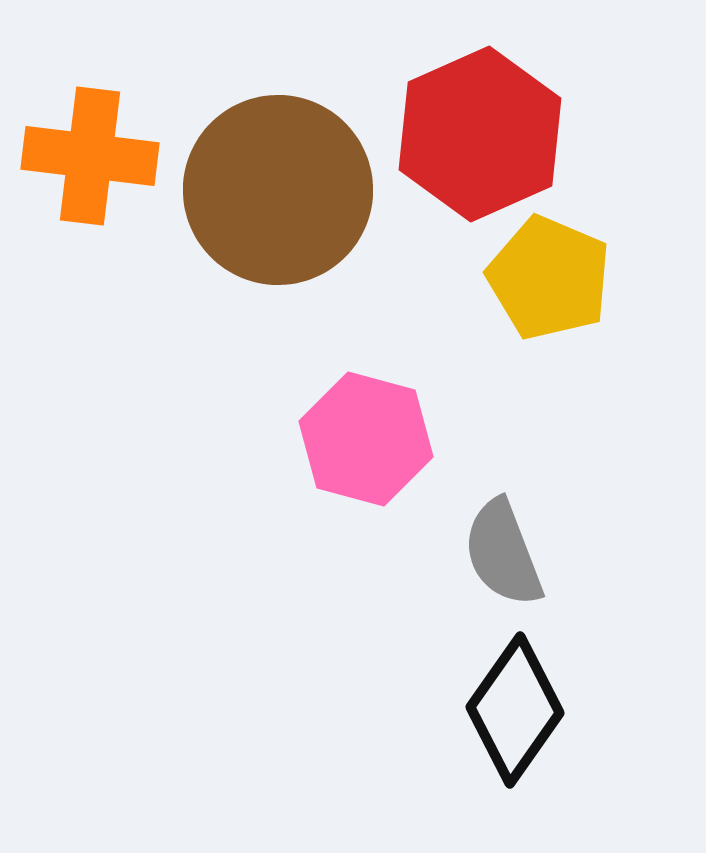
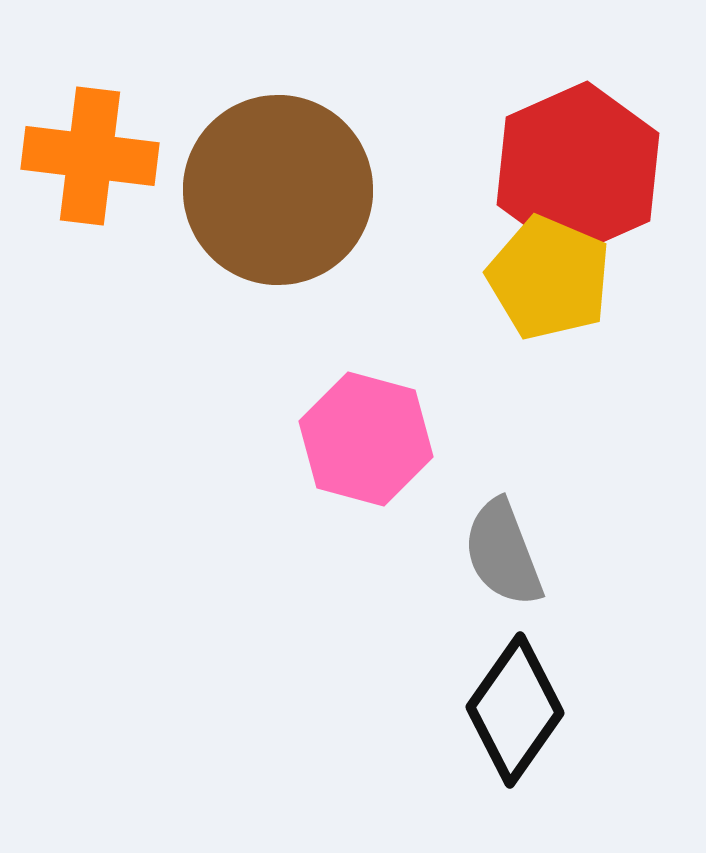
red hexagon: moved 98 px right, 35 px down
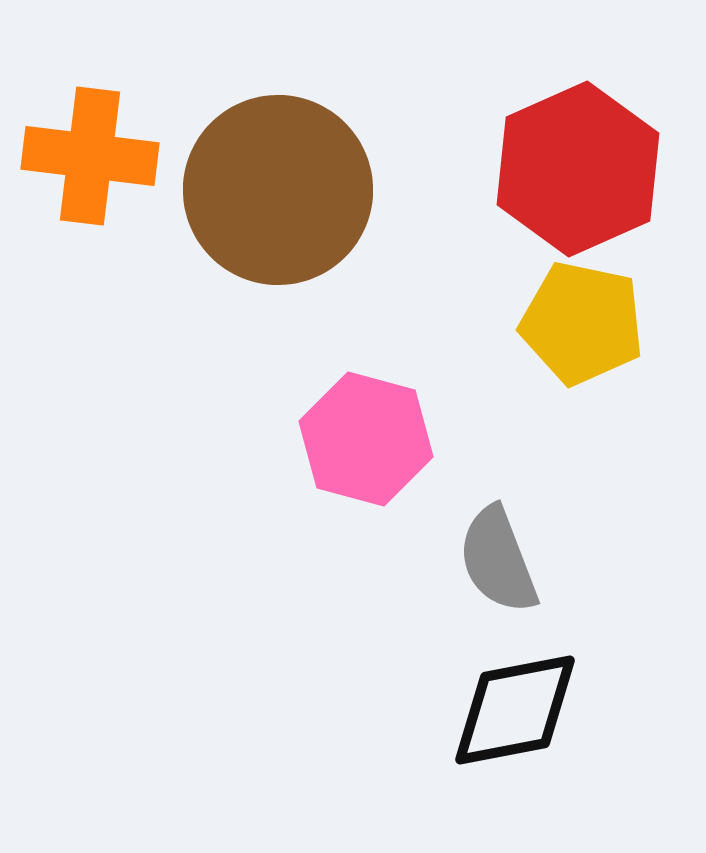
yellow pentagon: moved 33 px right, 45 px down; rotated 11 degrees counterclockwise
gray semicircle: moved 5 px left, 7 px down
black diamond: rotated 44 degrees clockwise
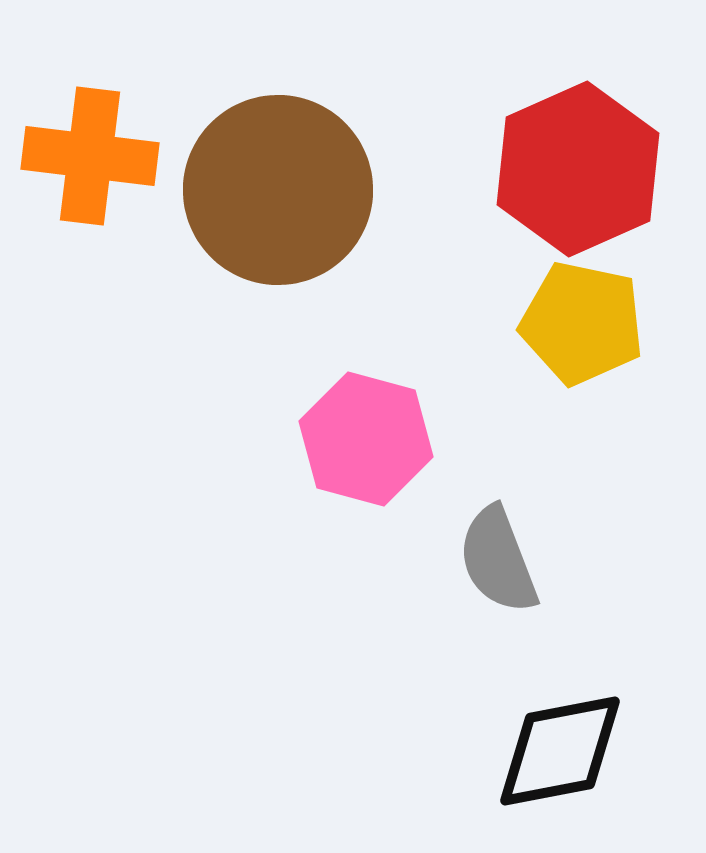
black diamond: moved 45 px right, 41 px down
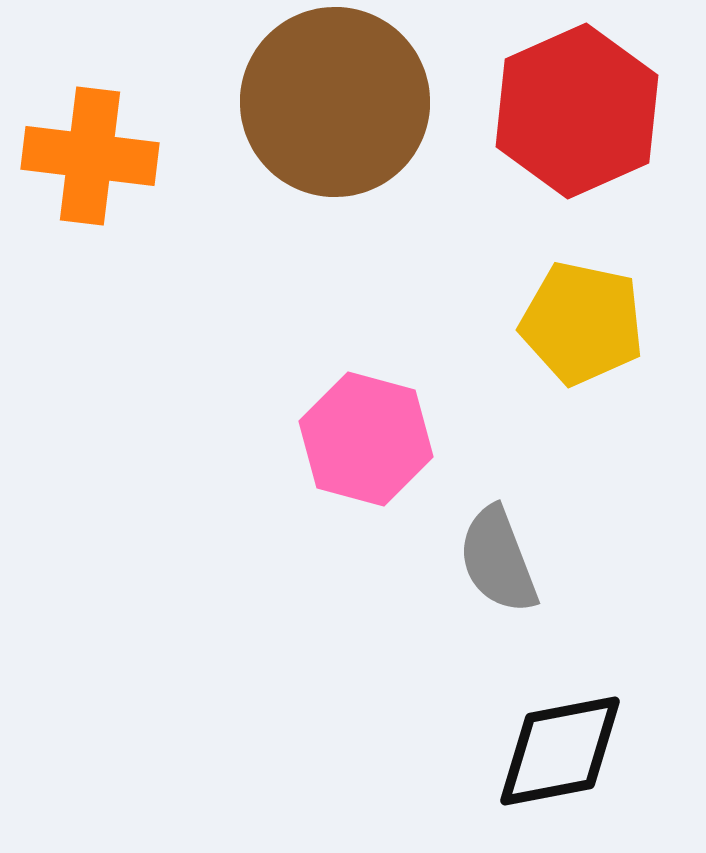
red hexagon: moved 1 px left, 58 px up
brown circle: moved 57 px right, 88 px up
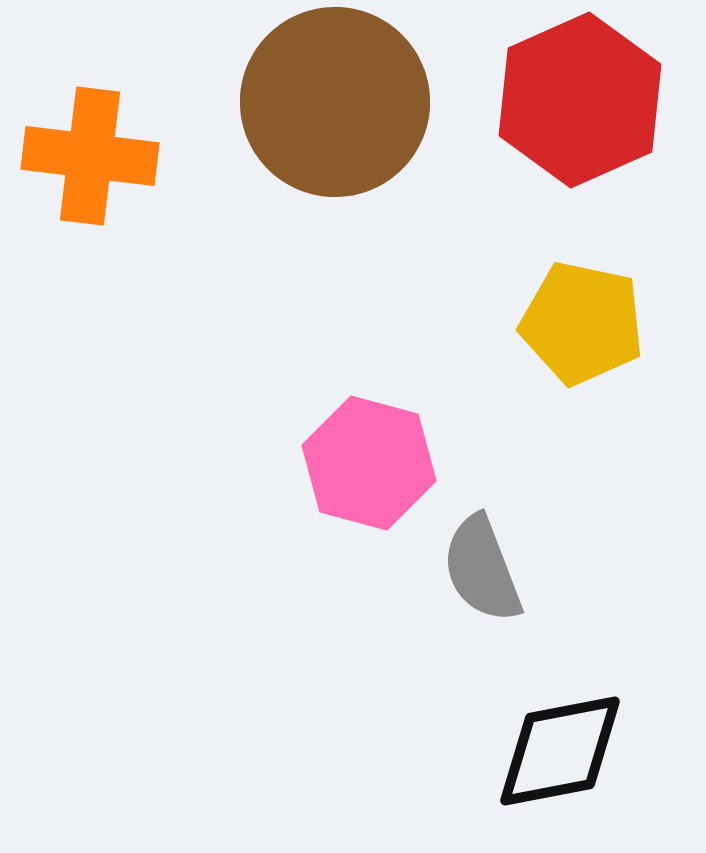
red hexagon: moved 3 px right, 11 px up
pink hexagon: moved 3 px right, 24 px down
gray semicircle: moved 16 px left, 9 px down
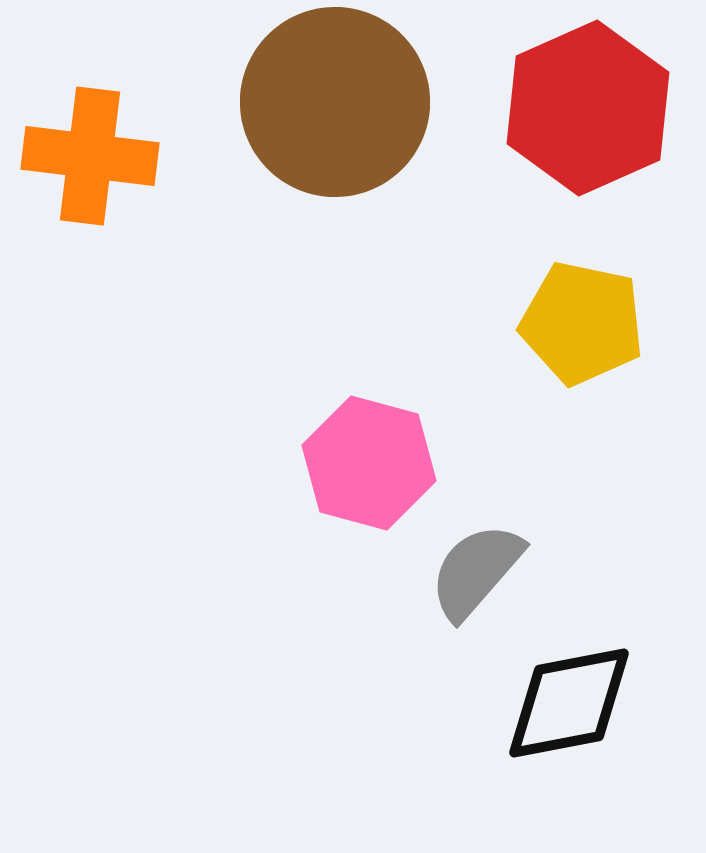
red hexagon: moved 8 px right, 8 px down
gray semicircle: moved 6 px left, 2 px down; rotated 62 degrees clockwise
black diamond: moved 9 px right, 48 px up
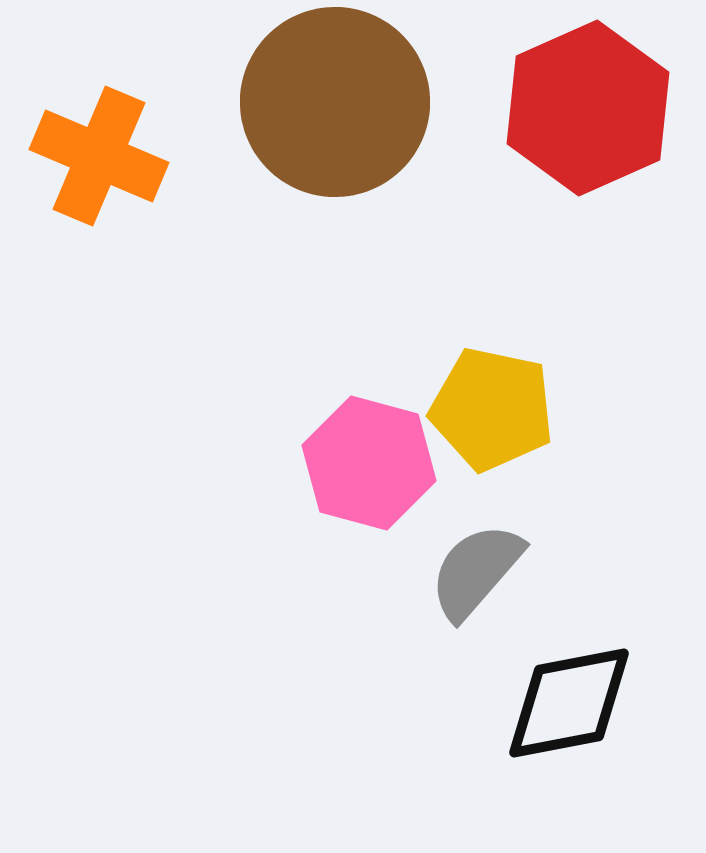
orange cross: moved 9 px right; rotated 16 degrees clockwise
yellow pentagon: moved 90 px left, 86 px down
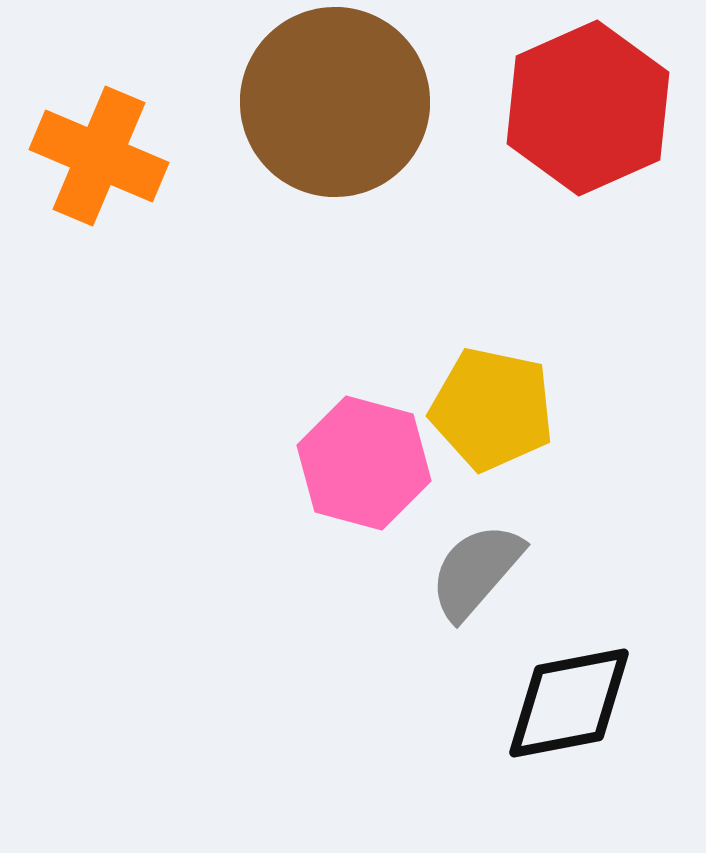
pink hexagon: moved 5 px left
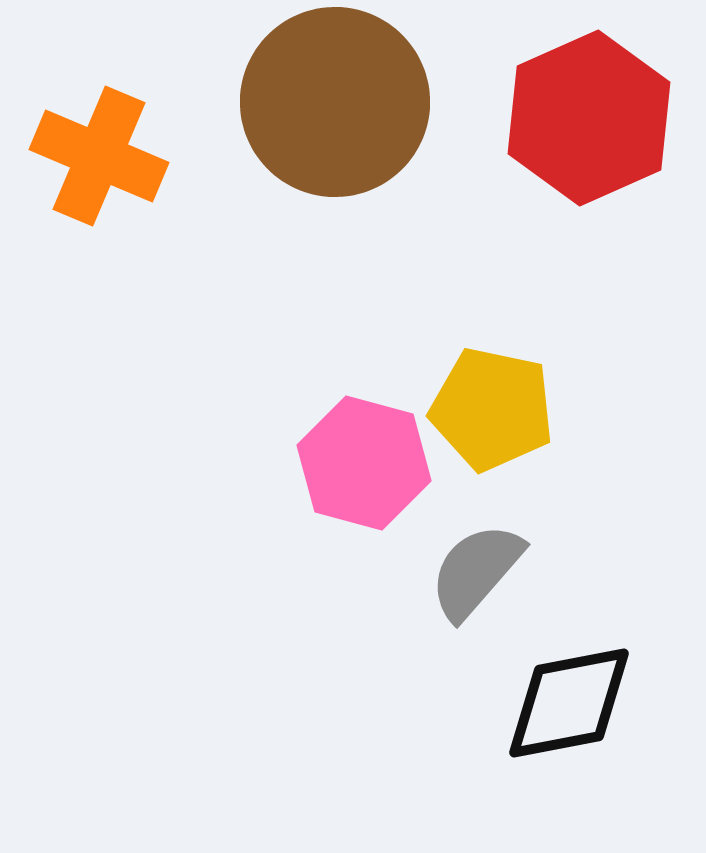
red hexagon: moved 1 px right, 10 px down
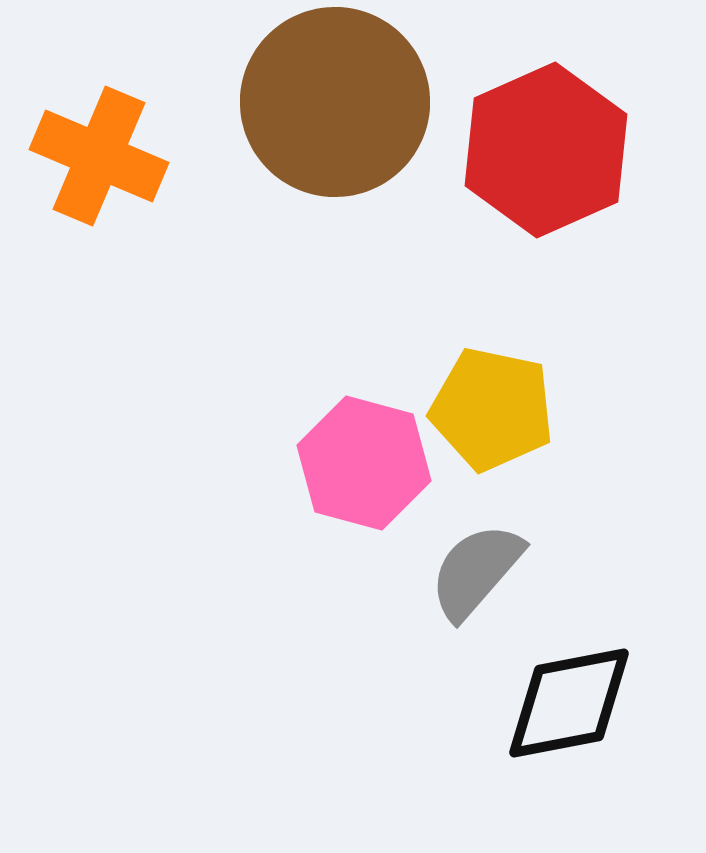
red hexagon: moved 43 px left, 32 px down
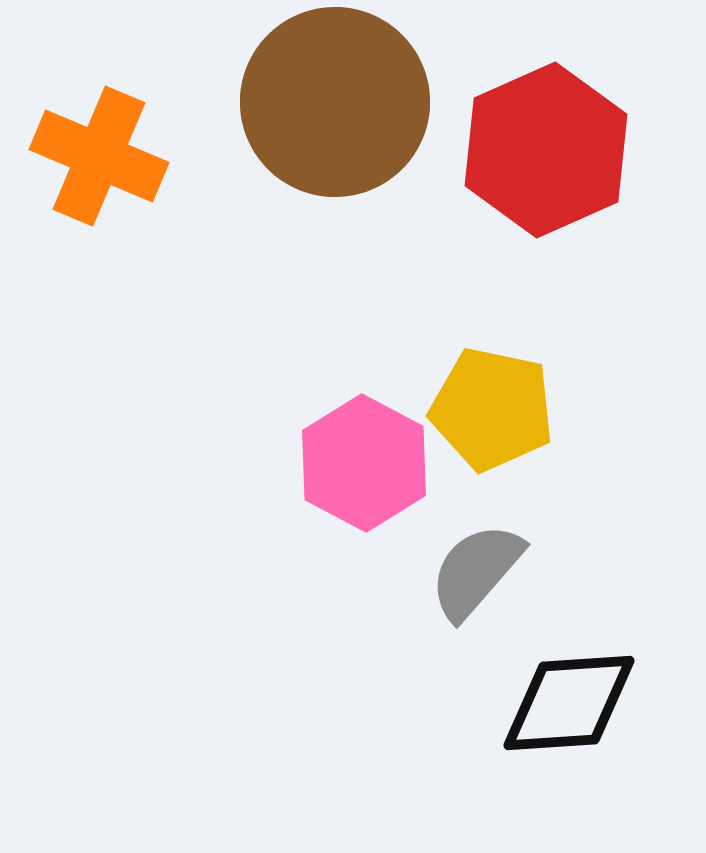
pink hexagon: rotated 13 degrees clockwise
black diamond: rotated 7 degrees clockwise
